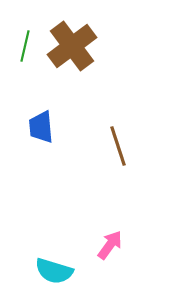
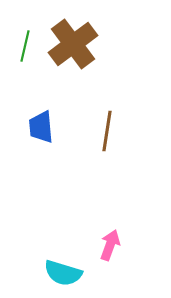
brown cross: moved 1 px right, 2 px up
brown line: moved 11 px left, 15 px up; rotated 27 degrees clockwise
pink arrow: rotated 16 degrees counterclockwise
cyan semicircle: moved 9 px right, 2 px down
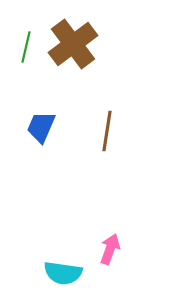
green line: moved 1 px right, 1 px down
blue trapezoid: rotated 28 degrees clockwise
pink arrow: moved 4 px down
cyan semicircle: rotated 9 degrees counterclockwise
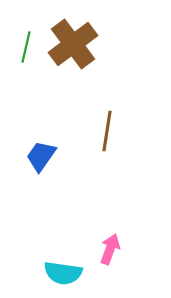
blue trapezoid: moved 29 px down; rotated 12 degrees clockwise
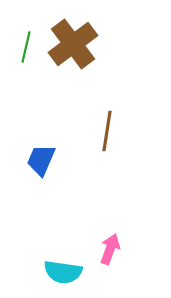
blue trapezoid: moved 4 px down; rotated 12 degrees counterclockwise
cyan semicircle: moved 1 px up
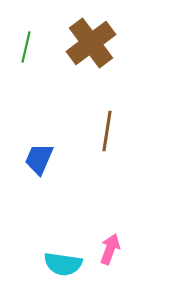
brown cross: moved 18 px right, 1 px up
blue trapezoid: moved 2 px left, 1 px up
cyan semicircle: moved 8 px up
